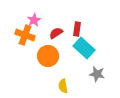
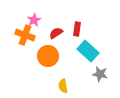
cyan rectangle: moved 4 px right, 3 px down
gray star: moved 3 px right
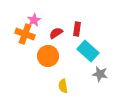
orange cross: moved 1 px up
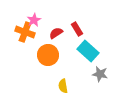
red rectangle: rotated 40 degrees counterclockwise
orange cross: moved 2 px up
orange circle: moved 1 px up
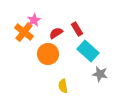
orange cross: moved 1 px left; rotated 18 degrees clockwise
orange circle: moved 1 px up
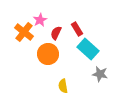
pink star: moved 6 px right
red semicircle: rotated 32 degrees counterclockwise
cyan rectangle: moved 2 px up
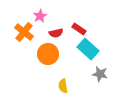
pink star: moved 4 px up
red rectangle: moved 2 px right; rotated 24 degrees counterclockwise
red semicircle: rotated 128 degrees counterclockwise
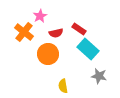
gray star: moved 1 px left, 2 px down
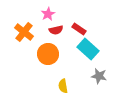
pink star: moved 8 px right, 2 px up
red semicircle: moved 3 px up
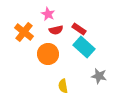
pink star: rotated 16 degrees counterclockwise
cyan rectangle: moved 4 px left, 2 px up
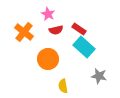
orange circle: moved 5 px down
